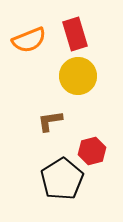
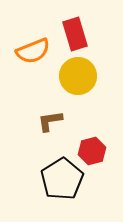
orange semicircle: moved 4 px right, 11 px down
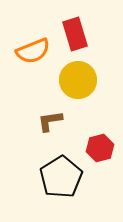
yellow circle: moved 4 px down
red hexagon: moved 8 px right, 3 px up
black pentagon: moved 1 px left, 2 px up
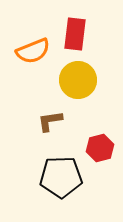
red rectangle: rotated 24 degrees clockwise
black pentagon: rotated 30 degrees clockwise
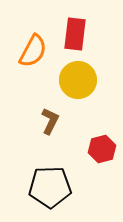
orange semicircle: rotated 40 degrees counterclockwise
brown L-shape: rotated 124 degrees clockwise
red hexagon: moved 2 px right, 1 px down
black pentagon: moved 11 px left, 10 px down
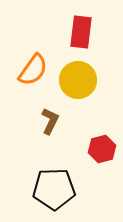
red rectangle: moved 6 px right, 2 px up
orange semicircle: moved 19 px down; rotated 8 degrees clockwise
black pentagon: moved 4 px right, 2 px down
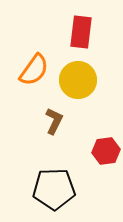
orange semicircle: moved 1 px right
brown L-shape: moved 4 px right
red hexagon: moved 4 px right, 2 px down; rotated 8 degrees clockwise
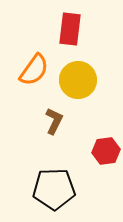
red rectangle: moved 11 px left, 3 px up
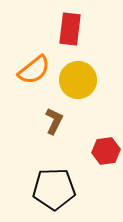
orange semicircle: rotated 16 degrees clockwise
